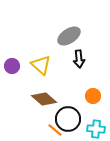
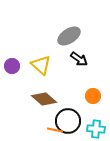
black arrow: rotated 48 degrees counterclockwise
black circle: moved 2 px down
orange line: rotated 28 degrees counterclockwise
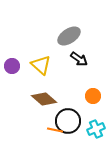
cyan cross: rotated 30 degrees counterclockwise
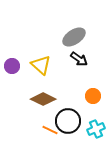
gray ellipse: moved 5 px right, 1 px down
brown diamond: moved 1 px left; rotated 15 degrees counterclockwise
orange line: moved 5 px left; rotated 14 degrees clockwise
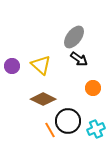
gray ellipse: rotated 20 degrees counterclockwise
orange circle: moved 8 px up
orange line: rotated 35 degrees clockwise
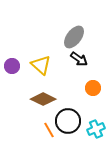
orange line: moved 1 px left
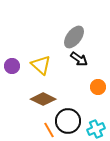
orange circle: moved 5 px right, 1 px up
